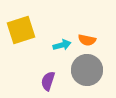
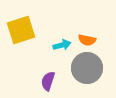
gray circle: moved 2 px up
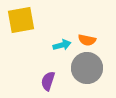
yellow square: moved 10 px up; rotated 8 degrees clockwise
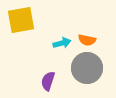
cyan arrow: moved 2 px up
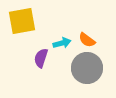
yellow square: moved 1 px right, 1 px down
orange semicircle: rotated 24 degrees clockwise
purple semicircle: moved 7 px left, 23 px up
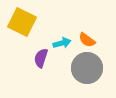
yellow square: moved 1 px down; rotated 36 degrees clockwise
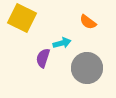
yellow square: moved 4 px up
orange semicircle: moved 1 px right, 18 px up
purple semicircle: moved 2 px right
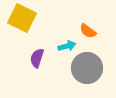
orange semicircle: moved 9 px down
cyan arrow: moved 5 px right, 3 px down
purple semicircle: moved 6 px left
